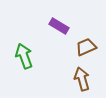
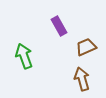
purple rectangle: rotated 30 degrees clockwise
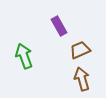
brown trapezoid: moved 6 px left, 3 px down
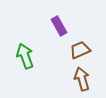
green arrow: moved 1 px right
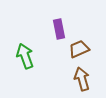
purple rectangle: moved 3 px down; rotated 18 degrees clockwise
brown trapezoid: moved 1 px left, 1 px up
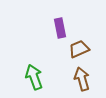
purple rectangle: moved 1 px right, 1 px up
green arrow: moved 9 px right, 21 px down
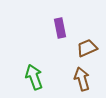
brown trapezoid: moved 8 px right, 1 px up
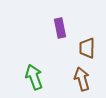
brown trapezoid: rotated 65 degrees counterclockwise
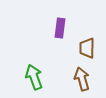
purple rectangle: rotated 18 degrees clockwise
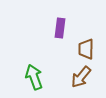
brown trapezoid: moved 1 px left, 1 px down
brown arrow: moved 1 px left, 2 px up; rotated 125 degrees counterclockwise
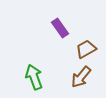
purple rectangle: rotated 42 degrees counterclockwise
brown trapezoid: rotated 60 degrees clockwise
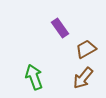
brown arrow: moved 2 px right, 1 px down
